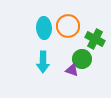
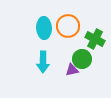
purple triangle: rotated 32 degrees counterclockwise
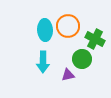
cyan ellipse: moved 1 px right, 2 px down
purple triangle: moved 4 px left, 5 px down
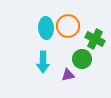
cyan ellipse: moved 1 px right, 2 px up
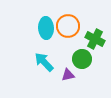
cyan arrow: moved 1 px right; rotated 135 degrees clockwise
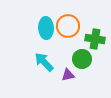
green cross: rotated 18 degrees counterclockwise
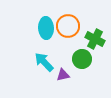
green cross: rotated 18 degrees clockwise
purple triangle: moved 5 px left
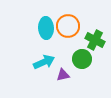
green cross: moved 1 px down
cyan arrow: rotated 110 degrees clockwise
